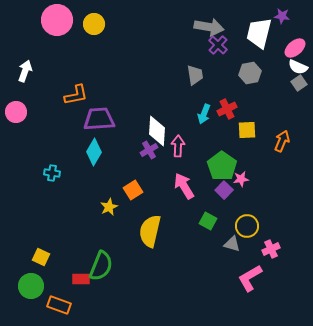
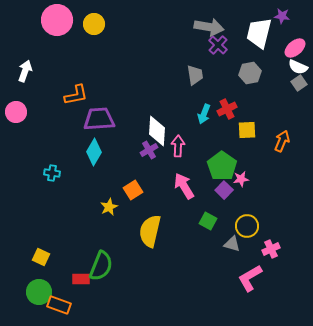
green circle at (31, 286): moved 8 px right, 6 px down
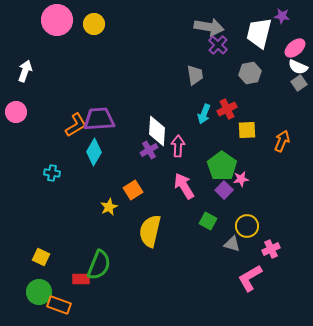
orange L-shape at (76, 95): moved 30 px down; rotated 20 degrees counterclockwise
green semicircle at (101, 266): moved 2 px left, 1 px up
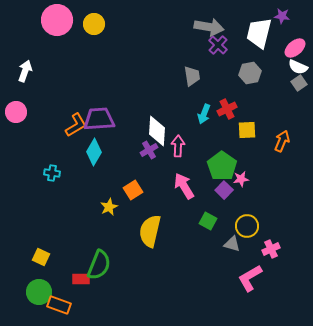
gray trapezoid at (195, 75): moved 3 px left, 1 px down
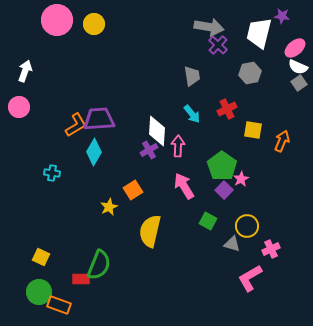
pink circle at (16, 112): moved 3 px right, 5 px up
cyan arrow at (204, 114): moved 12 px left; rotated 60 degrees counterclockwise
yellow square at (247, 130): moved 6 px right; rotated 12 degrees clockwise
pink star at (241, 179): rotated 21 degrees counterclockwise
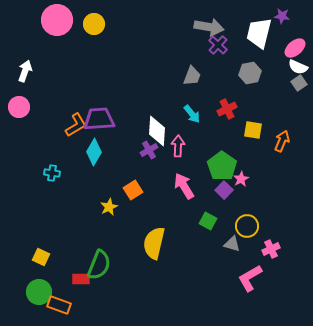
gray trapezoid at (192, 76): rotated 30 degrees clockwise
yellow semicircle at (150, 231): moved 4 px right, 12 px down
